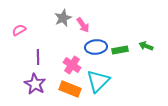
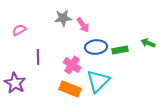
gray star: rotated 18 degrees clockwise
green arrow: moved 2 px right, 3 px up
purple star: moved 20 px left, 1 px up
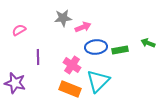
pink arrow: moved 2 px down; rotated 77 degrees counterclockwise
purple star: rotated 15 degrees counterclockwise
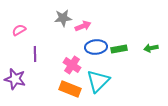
pink arrow: moved 1 px up
green arrow: moved 3 px right, 5 px down; rotated 32 degrees counterclockwise
green rectangle: moved 1 px left, 1 px up
purple line: moved 3 px left, 3 px up
purple star: moved 4 px up
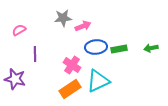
cyan triangle: rotated 20 degrees clockwise
orange rectangle: rotated 55 degrees counterclockwise
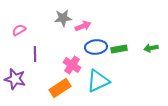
orange rectangle: moved 10 px left, 1 px up
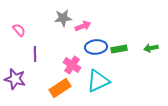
pink semicircle: rotated 80 degrees clockwise
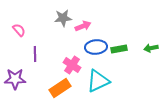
purple star: rotated 15 degrees counterclockwise
